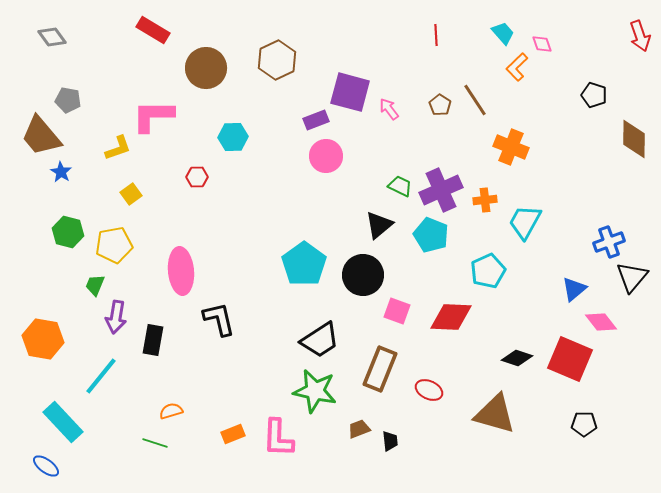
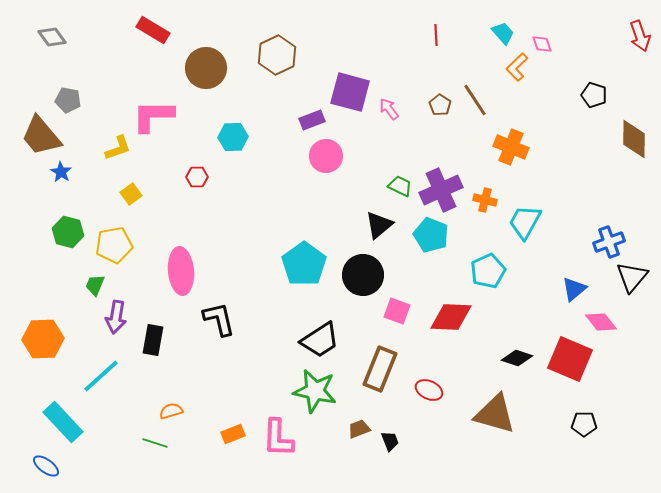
brown hexagon at (277, 60): moved 5 px up
purple rectangle at (316, 120): moved 4 px left
orange cross at (485, 200): rotated 20 degrees clockwise
orange hexagon at (43, 339): rotated 12 degrees counterclockwise
cyan line at (101, 376): rotated 9 degrees clockwise
black trapezoid at (390, 441): rotated 15 degrees counterclockwise
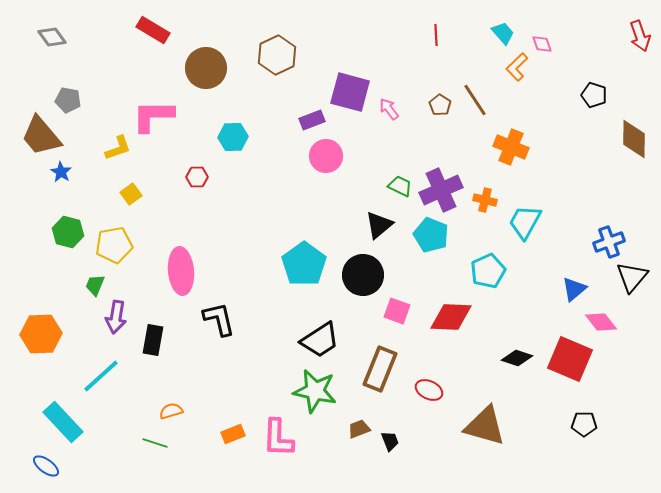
orange hexagon at (43, 339): moved 2 px left, 5 px up
brown triangle at (495, 414): moved 10 px left, 12 px down
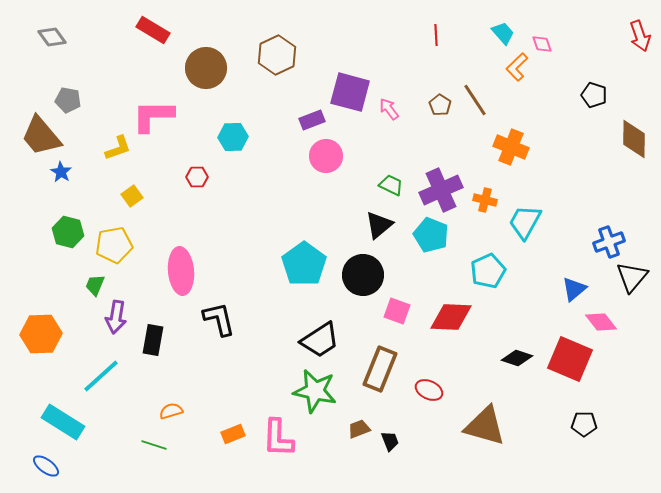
green trapezoid at (400, 186): moved 9 px left, 1 px up
yellow square at (131, 194): moved 1 px right, 2 px down
cyan rectangle at (63, 422): rotated 15 degrees counterclockwise
green line at (155, 443): moved 1 px left, 2 px down
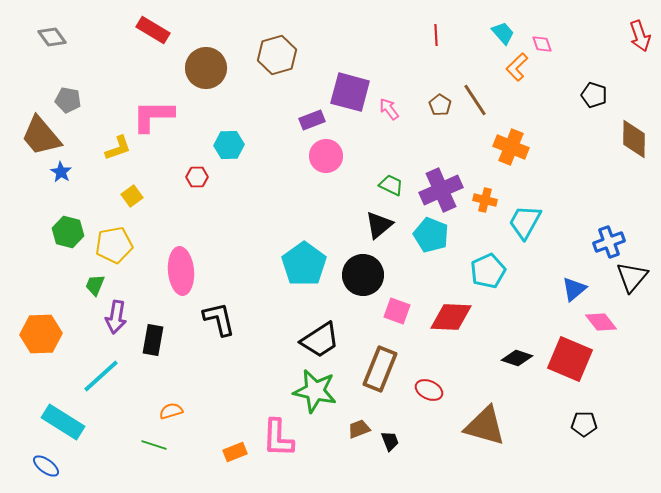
brown hexagon at (277, 55): rotated 9 degrees clockwise
cyan hexagon at (233, 137): moved 4 px left, 8 px down
orange rectangle at (233, 434): moved 2 px right, 18 px down
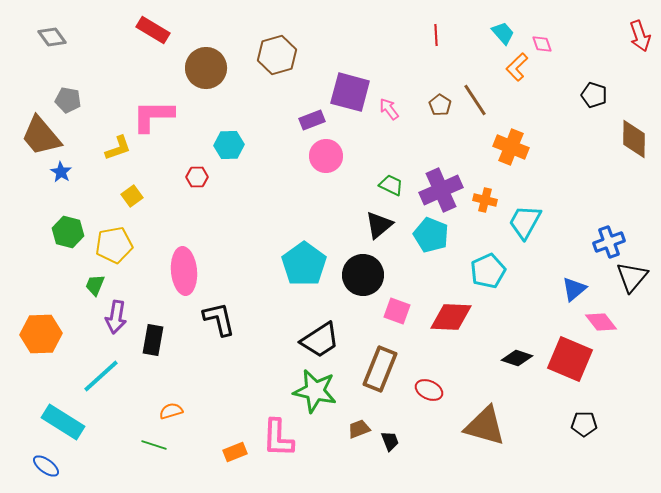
pink ellipse at (181, 271): moved 3 px right
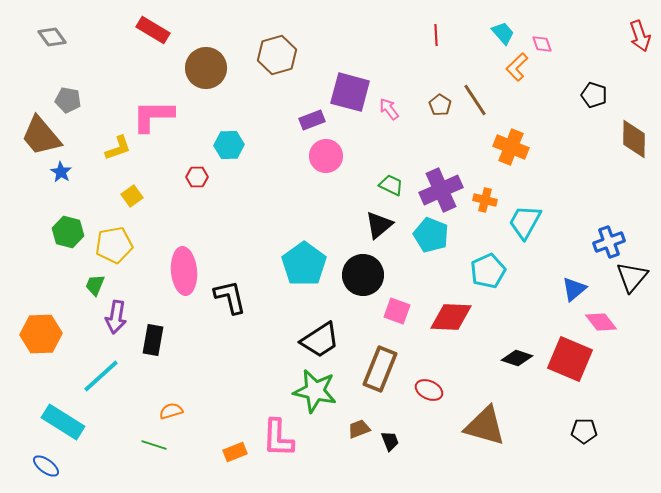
black L-shape at (219, 319): moved 11 px right, 22 px up
black pentagon at (584, 424): moved 7 px down
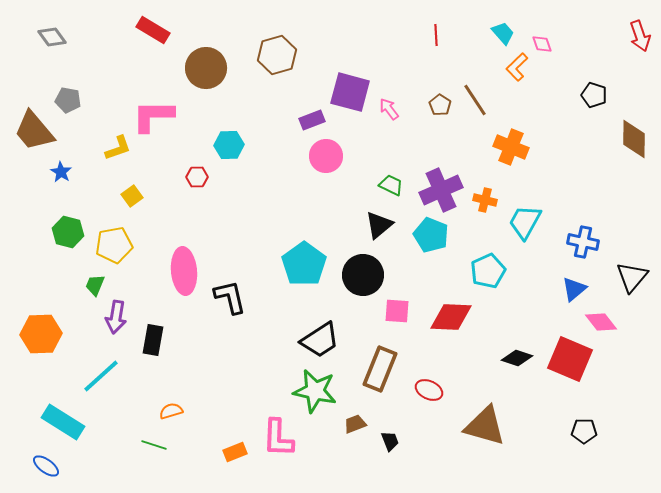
brown trapezoid at (41, 136): moved 7 px left, 5 px up
blue cross at (609, 242): moved 26 px left; rotated 32 degrees clockwise
pink square at (397, 311): rotated 16 degrees counterclockwise
brown trapezoid at (359, 429): moved 4 px left, 5 px up
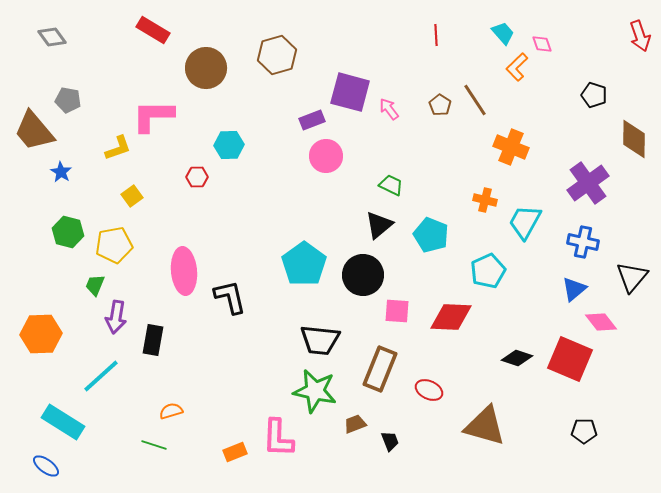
purple cross at (441, 190): moved 147 px right, 7 px up; rotated 12 degrees counterclockwise
black trapezoid at (320, 340): rotated 39 degrees clockwise
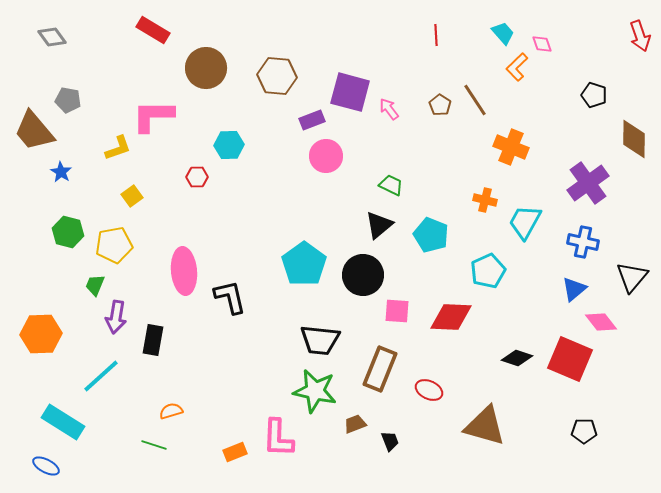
brown hexagon at (277, 55): moved 21 px down; rotated 21 degrees clockwise
blue ellipse at (46, 466): rotated 8 degrees counterclockwise
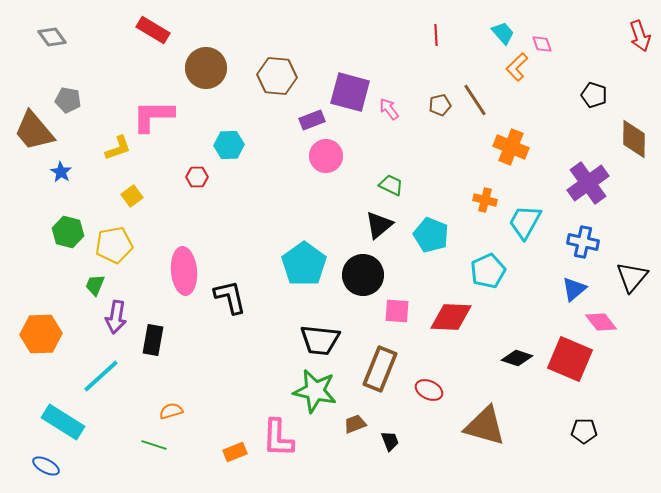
brown pentagon at (440, 105): rotated 25 degrees clockwise
